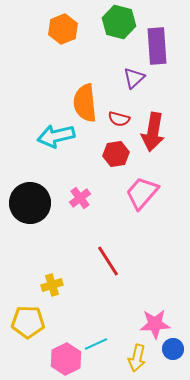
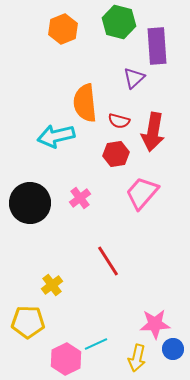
red semicircle: moved 2 px down
yellow cross: rotated 20 degrees counterclockwise
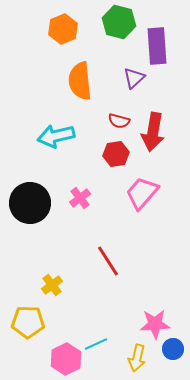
orange semicircle: moved 5 px left, 22 px up
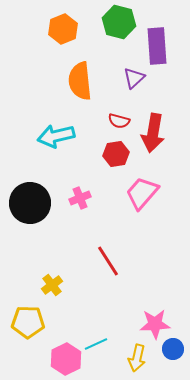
red arrow: moved 1 px down
pink cross: rotated 15 degrees clockwise
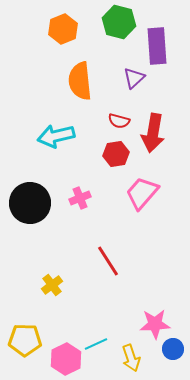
yellow pentagon: moved 3 px left, 18 px down
yellow arrow: moved 6 px left; rotated 32 degrees counterclockwise
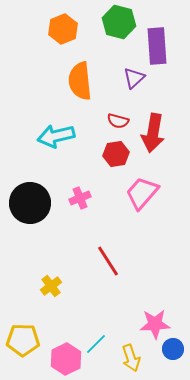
red semicircle: moved 1 px left
yellow cross: moved 1 px left, 1 px down
yellow pentagon: moved 2 px left
cyan line: rotated 20 degrees counterclockwise
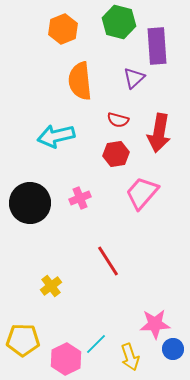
red semicircle: moved 1 px up
red arrow: moved 6 px right
yellow arrow: moved 1 px left, 1 px up
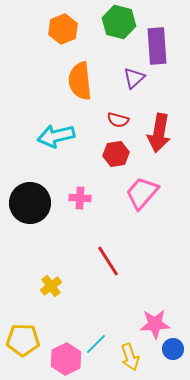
pink cross: rotated 25 degrees clockwise
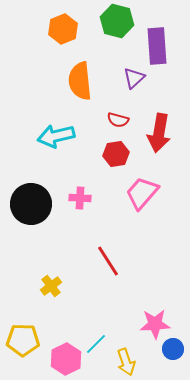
green hexagon: moved 2 px left, 1 px up
black circle: moved 1 px right, 1 px down
yellow arrow: moved 4 px left, 5 px down
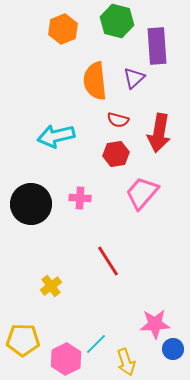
orange semicircle: moved 15 px right
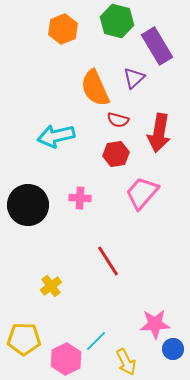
purple rectangle: rotated 27 degrees counterclockwise
orange semicircle: moved 7 px down; rotated 18 degrees counterclockwise
black circle: moved 3 px left, 1 px down
yellow pentagon: moved 1 px right, 1 px up
cyan line: moved 3 px up
yellow arrow: rotated 8 degrees counterclockwise
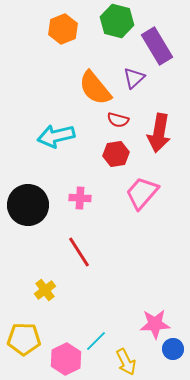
orange semicircle: rotated 15 degrees counterclockwise
red line: moved 29 px left, 9 px up
yellow cross: moved 6 px left, 4 px down
